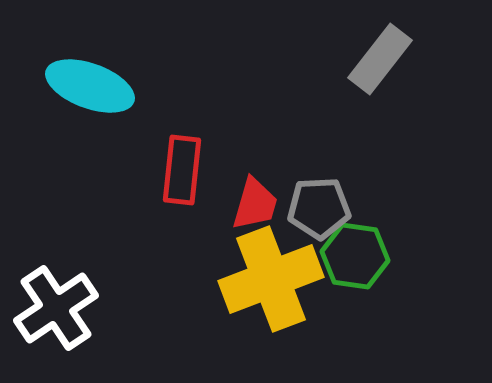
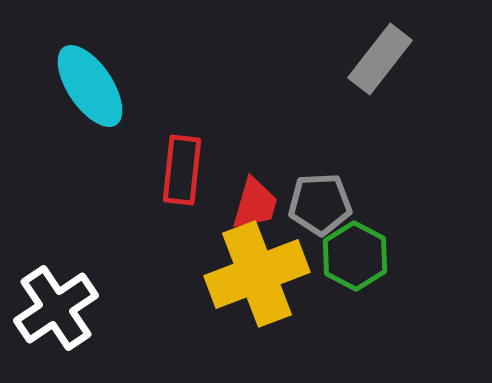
cyan ellipse: rotated 36 degrees clockwise
gray pentagon: moved 1 px right, 4 px up
green hexagon: rotated 20 degrees clockwise
yellow cross: moved 14 px left, 5 px up
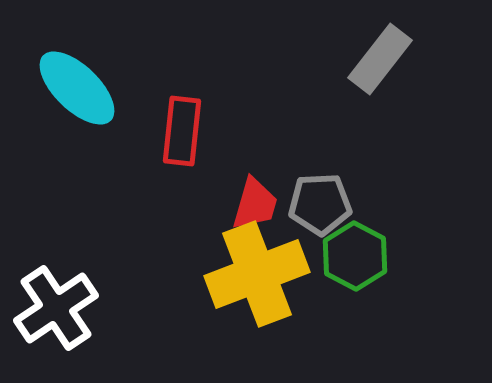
cyan ellipse: moved 13 px left, 2 px down; rotated 12 degrees counterclockwise
red rectangle: moved 39 px up
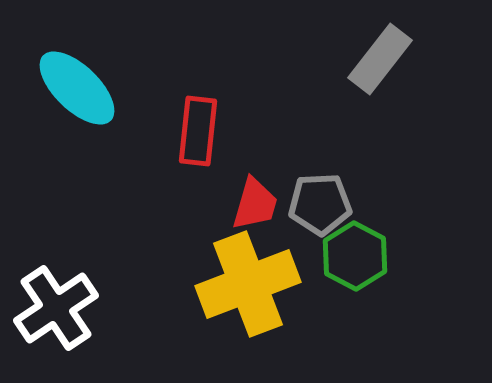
red rectangle: moved 16 px right
yellow cross: moved 9 px left, 10 px down
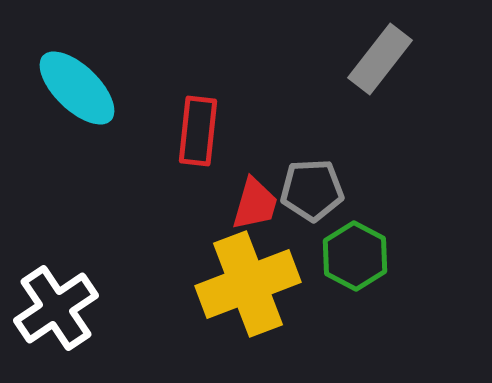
gray pentagon: moved 8 px left, 14 px up
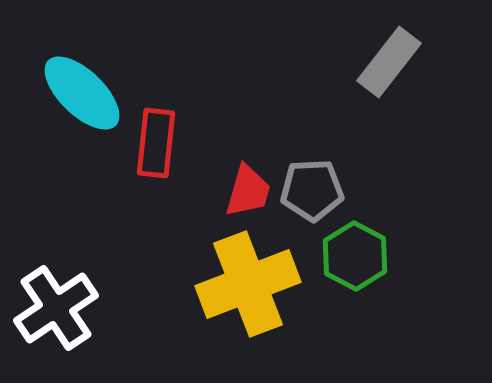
gray rectangle: moved 9 px right, 3 px down
cyan ellipse: moved 5 px right, 5 px down
red rectangle: moved 42 px left, 12 px down
red trapezoid: moved 7 px left, 13 px up
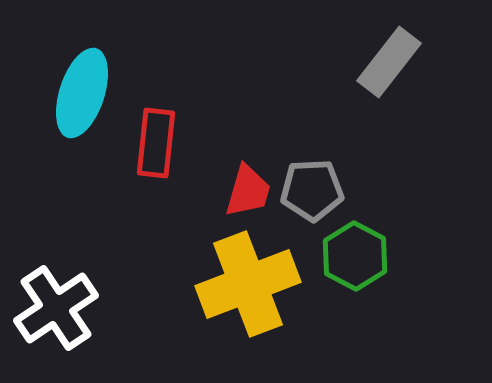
cyan ellipse: rotated 64 degrees clockwise
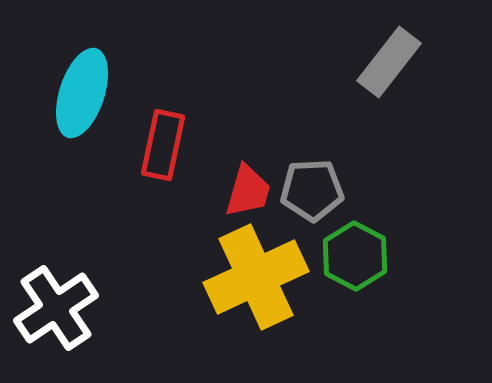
red rectangle: moved 7 px right, 2 px down; rotated 6 degrees clockwise
yellow cross: moved 8 px right, 7 px up; rotated 4 degrees counterclockwise
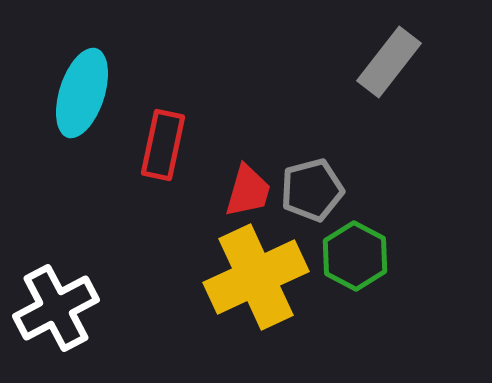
gray pentagon: rotated 12 degrees counterclockwise
white cross: rotated 6 degrees clockwise
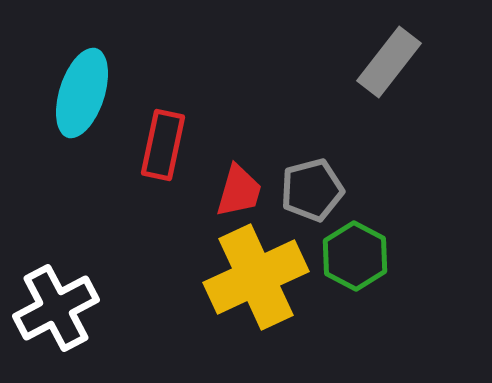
red trapezoid: moved 9 px left
